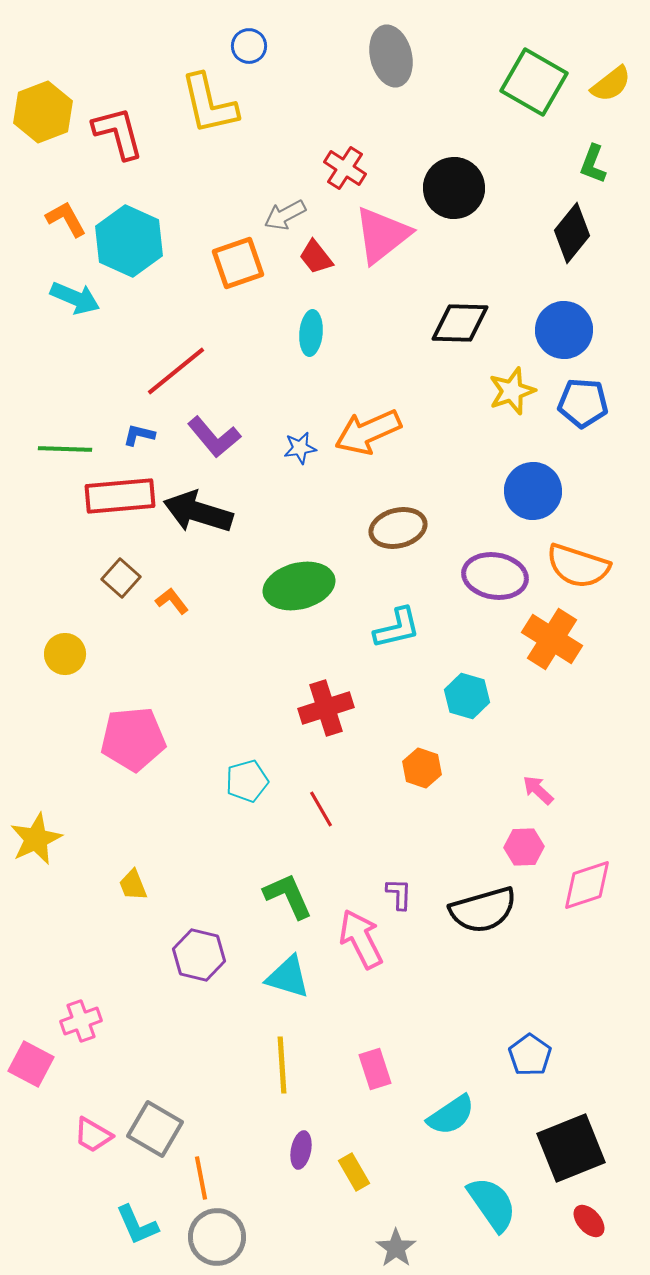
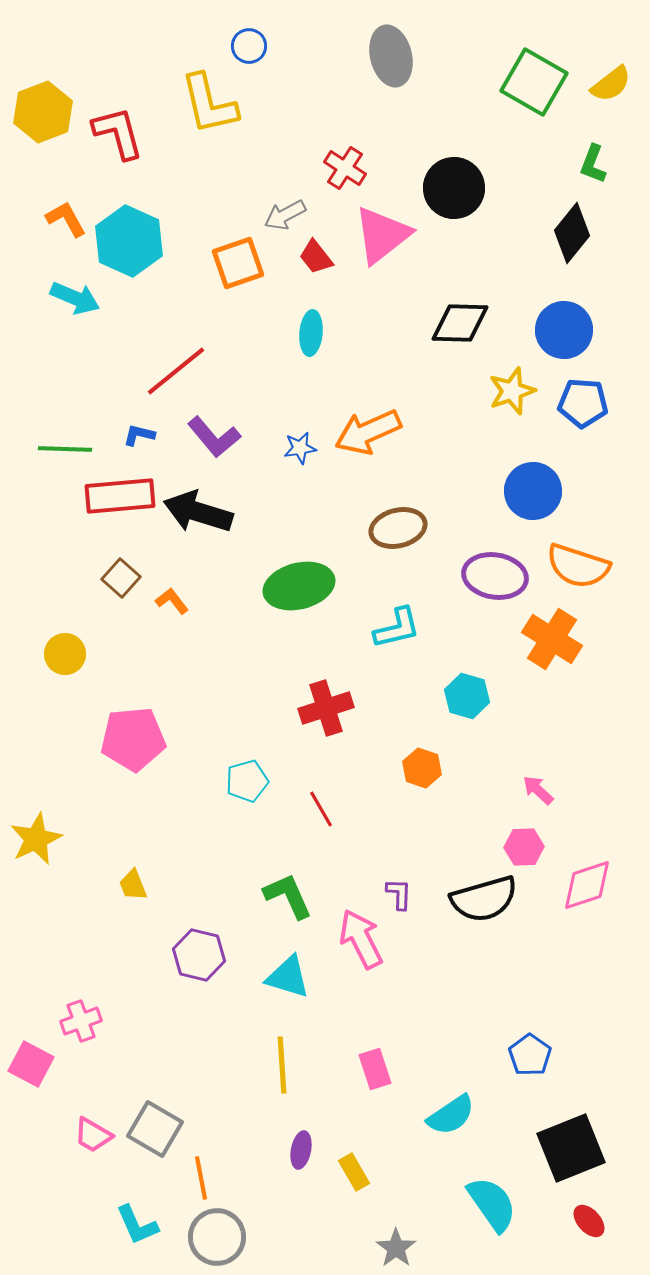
black semicircle at (483, 910): moved 1 px right, 11 px up
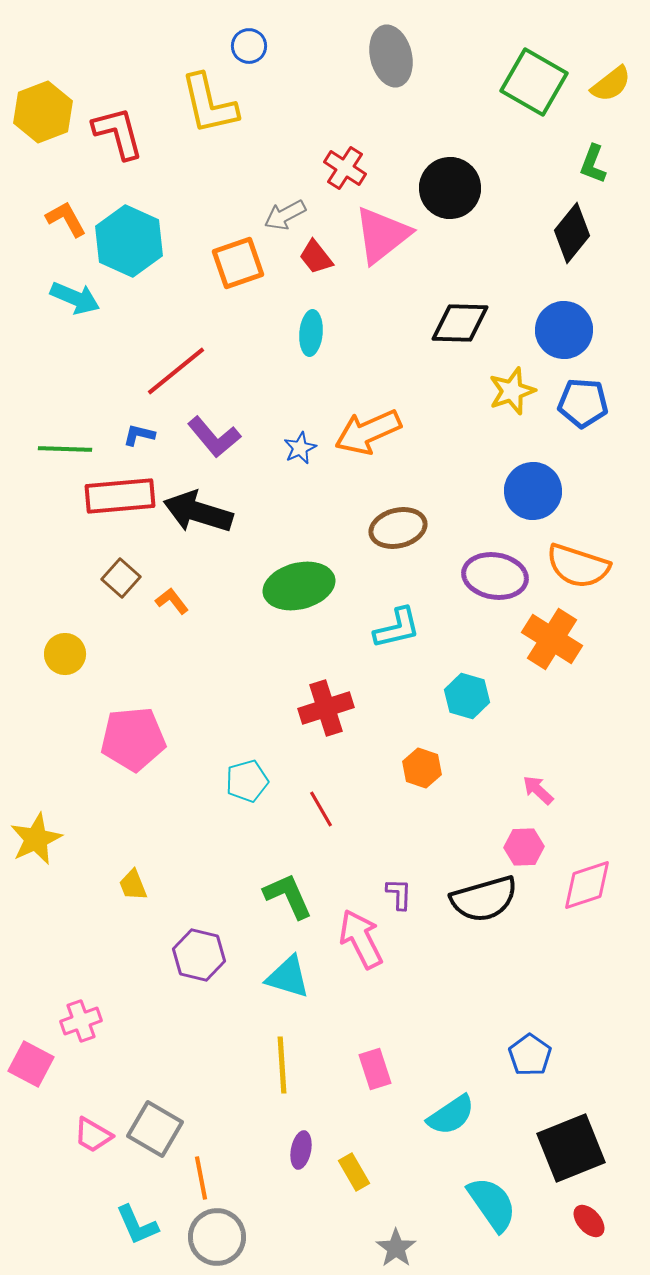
black circle at (454, 188): moved 4 px left
blue star at (300, 448): rotated 16 degrees counterclockwise
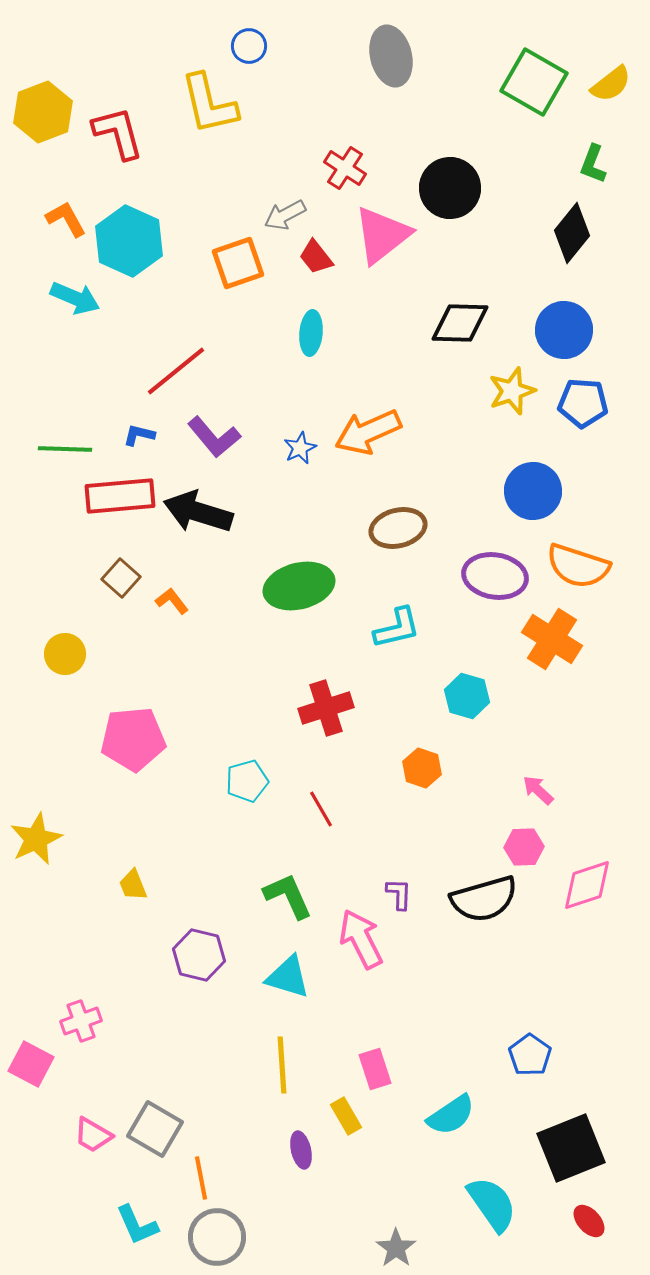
purple ellipse at (301, 1150): rotated 24 degrees counterclockwise
yellow rectangle at (354, 1172): moved 8 px left, 56 px up
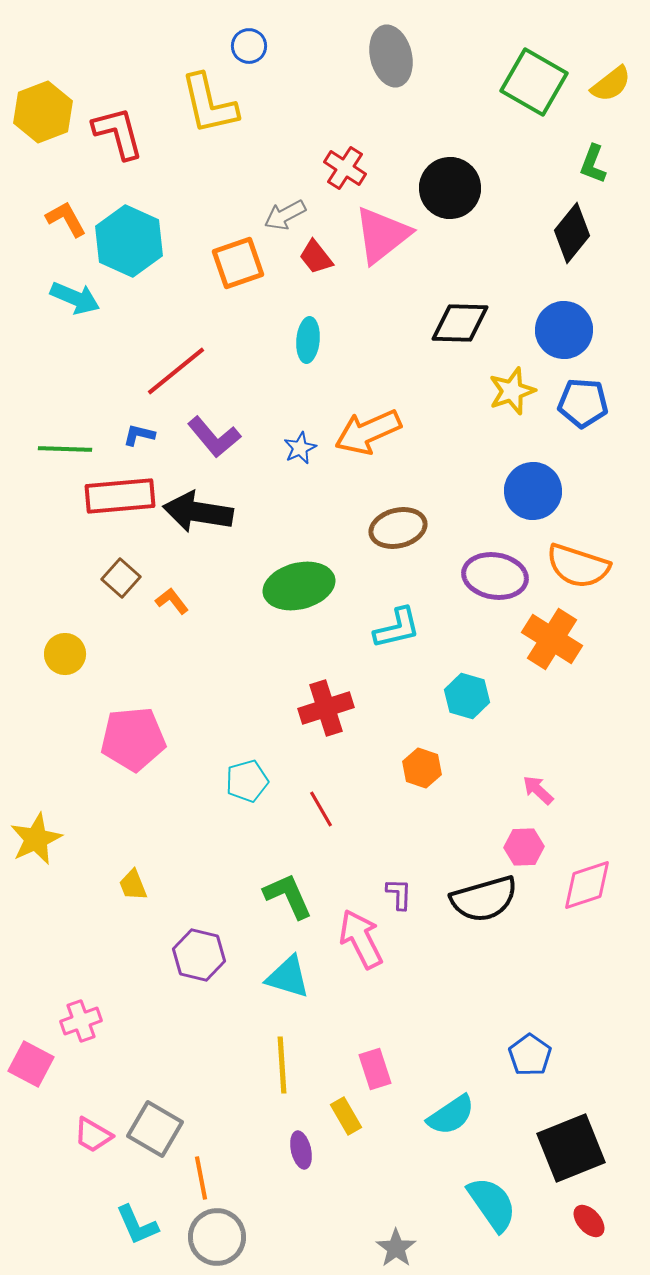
cyan ellipse at (311, 333): moved 3 px left, 7 px down
black arrow at (198, 512): rotated 8 degrees counterclockwise
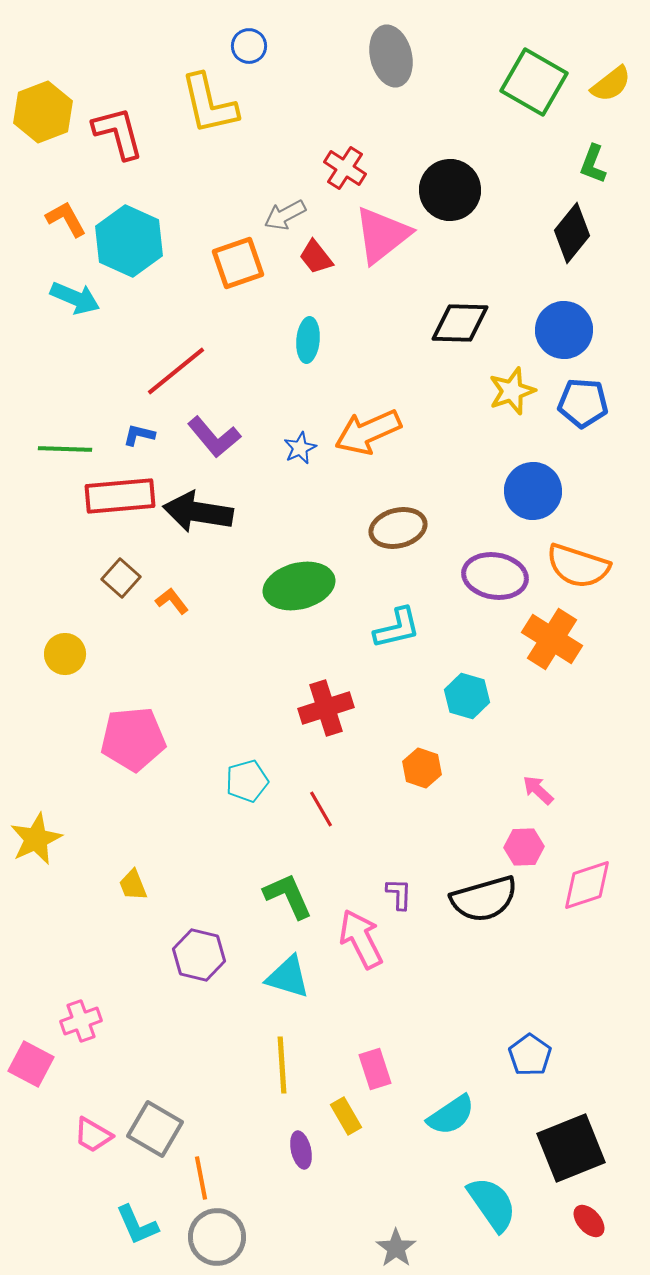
black circle at (450, 188): moved 2 px down
